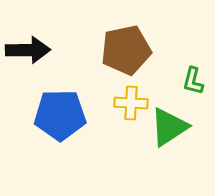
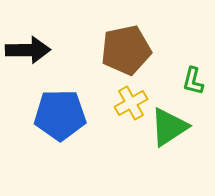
yellow cross: rotated 32 degrees counterclockwise
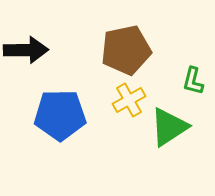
black arrow: moved 2 px left
yellow cross: moved 2 px left, 3 px up
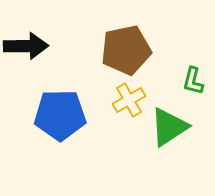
black arrow: moved 4 px up
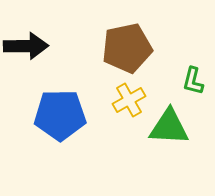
brown pentagon: moved 1 px right, 2 px up
green triangle: rotated 36 degrees clockwise
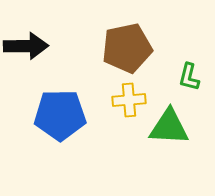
green L-shape: moved 4 px left, 4 px up
yellow cross: rotated 24 degrees clockwise
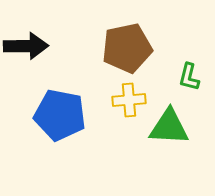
blue pentagon: rotated 12 degrees clockwise
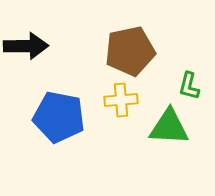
brown pentagon: moved 3 px right, 3 px down
green L-shape: moved 9 px down
yellow cross: moved 8 px left
blue pentagon: moved 1 px left, 2 px down
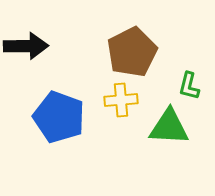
brown pentagon: moved 2 px right, 1 px down; rotated 15 degrees counterclockwise
blue pentagon: rotated 9 degrees clockwise
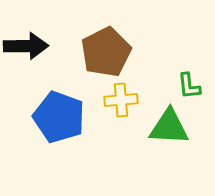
brown pentagon: moved 26 px left
green L-shape: rotated 20 degrees counterclockwise
